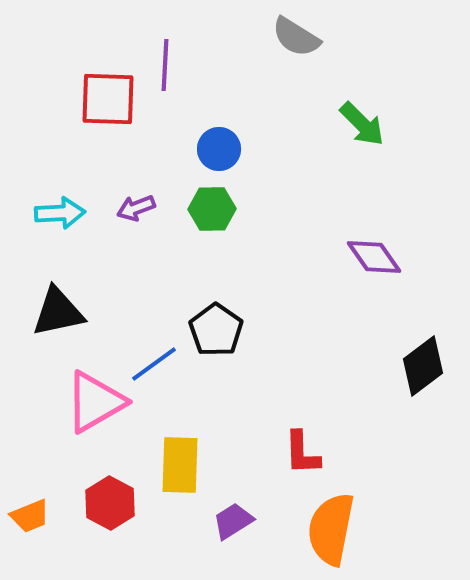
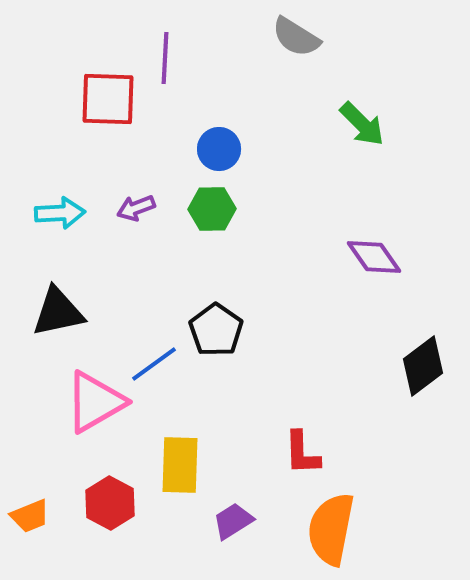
purple line: moved 7 px up
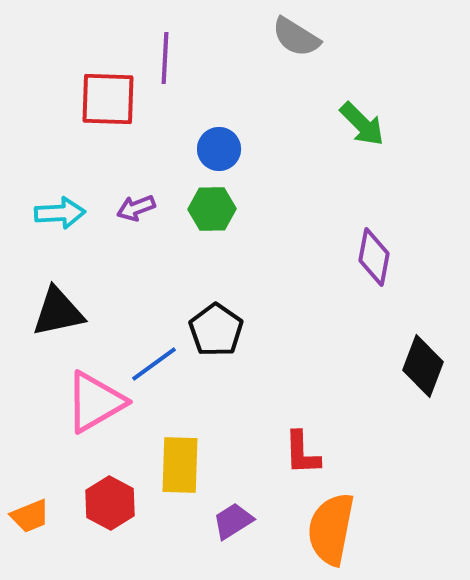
purple diamond: rotated 46 degrees clockwise
black diamond: rotated 32 degrees counterclockwise
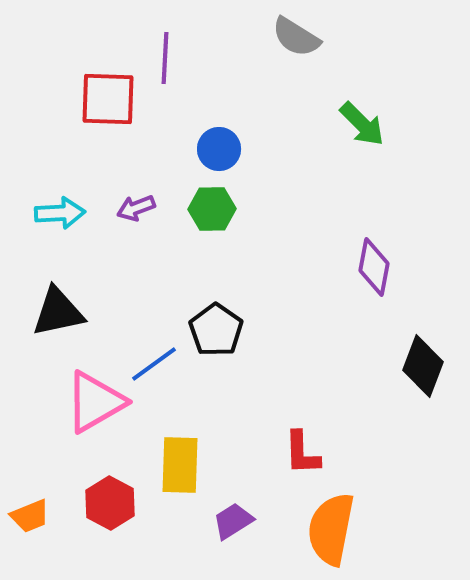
purple diamond: moved 10 px down
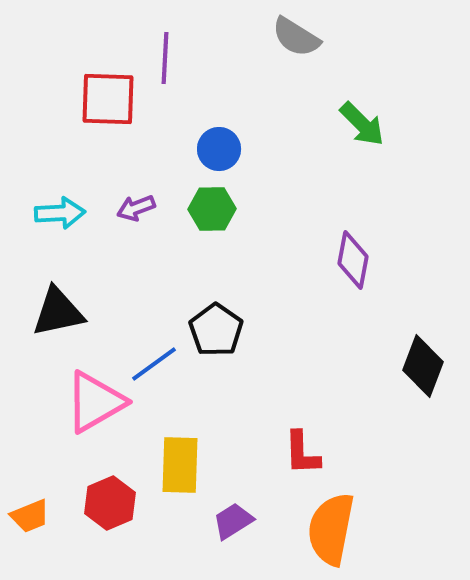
purple diamond: moved 21 px left, 7 px up
red hexagon: rotated 9 degrees clockwise
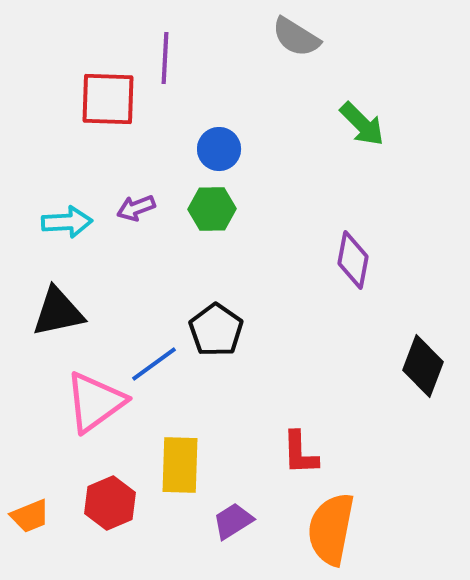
cyan arrow: moved 7 px right, 9 px down
pink triangle: rotated 6 degrees counterclockwise
red L-shape: moved 2 px left
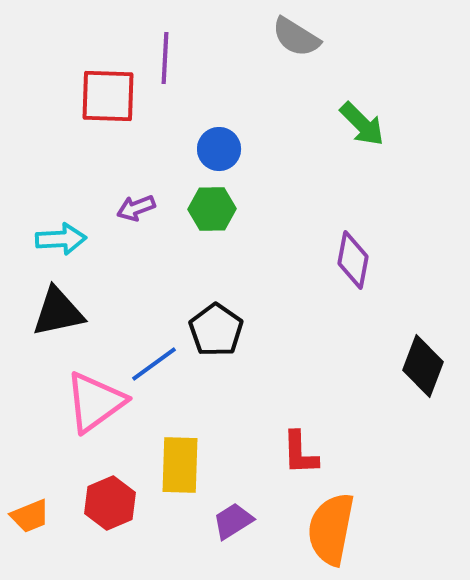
red square: moved 3 px up
cyan arrow: moved 6 px left, 17 px down
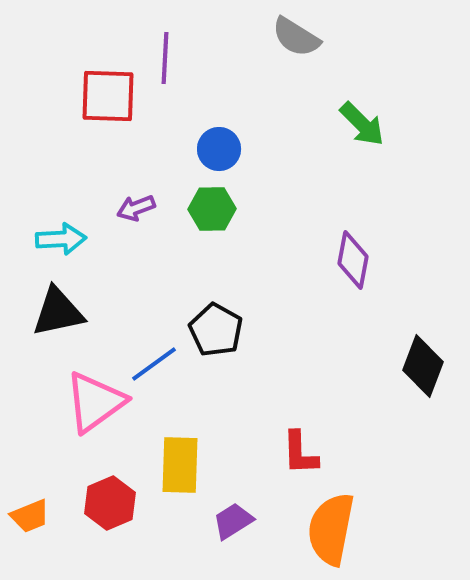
black pentagon: rotated 6 degrees counterclockwise
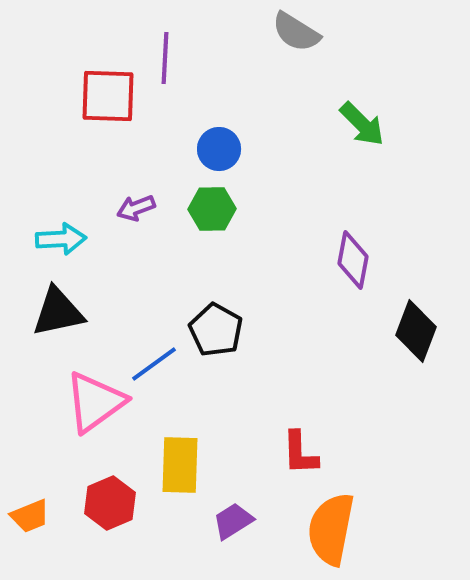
gray semicircle: moved 5 px up
black diamond: moved 7 px left, 35 px up
